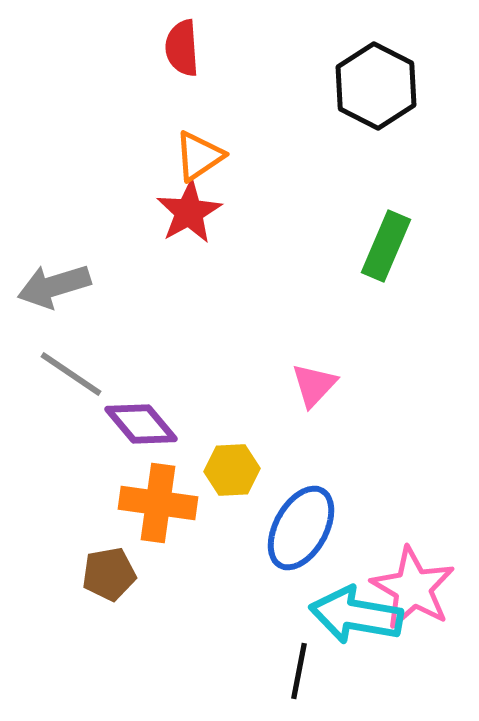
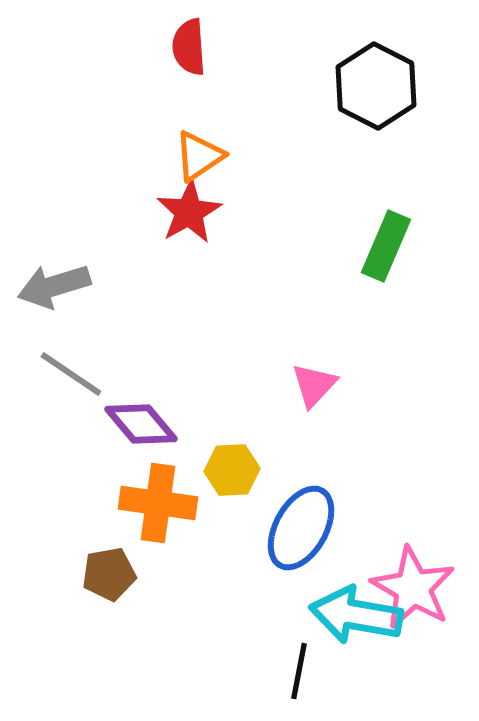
red semicircle: moved 7 px right, 1 px up
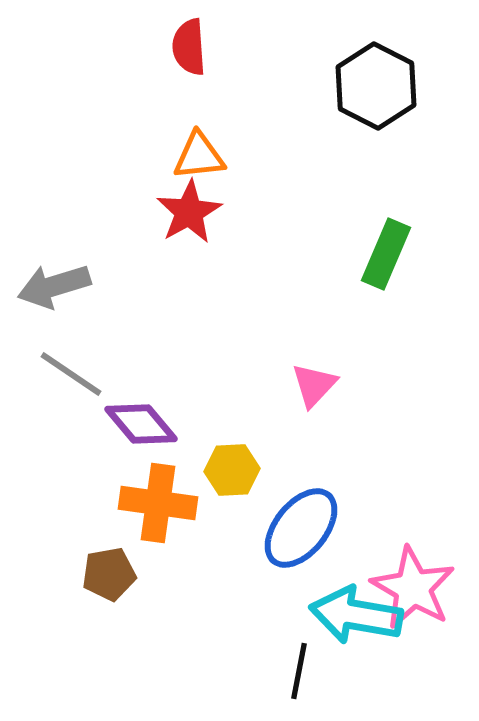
orange triangle: rotated 28 degrees clockwise
green rectangle: moved 8 px down
blue ellipse: rotated 10 degrees clockwise
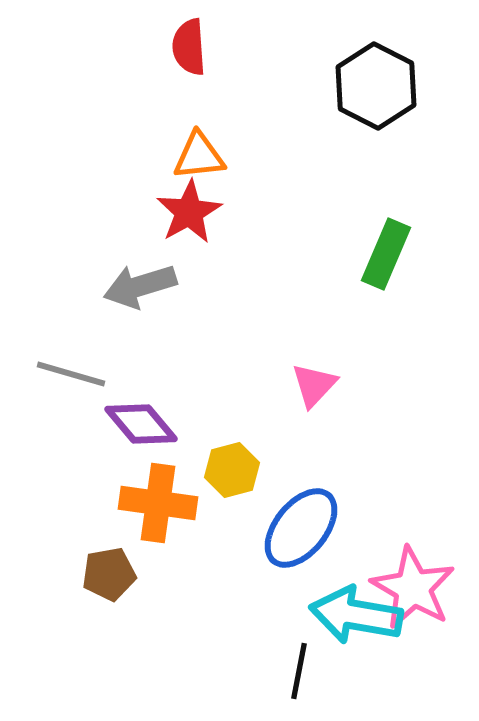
gray arrow: moved 86 px right
gray line: rotated 18 degrees counterclockwise
yellow hexagon: rotated 12 degrees counterclockwise
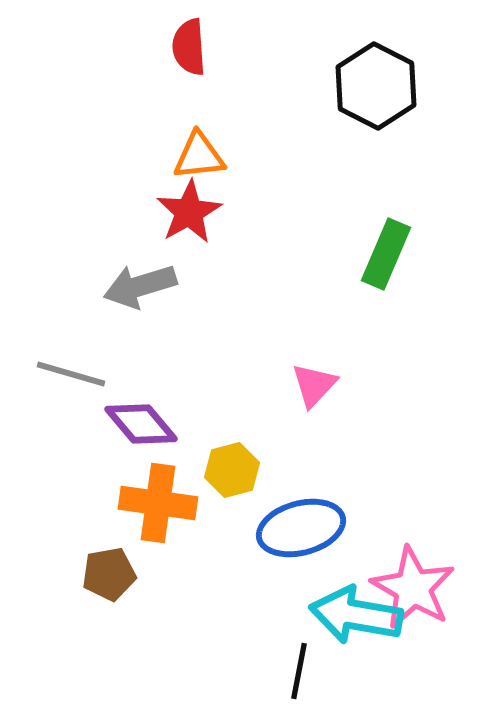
blue ellipse: rotated 36 degrees clockwise
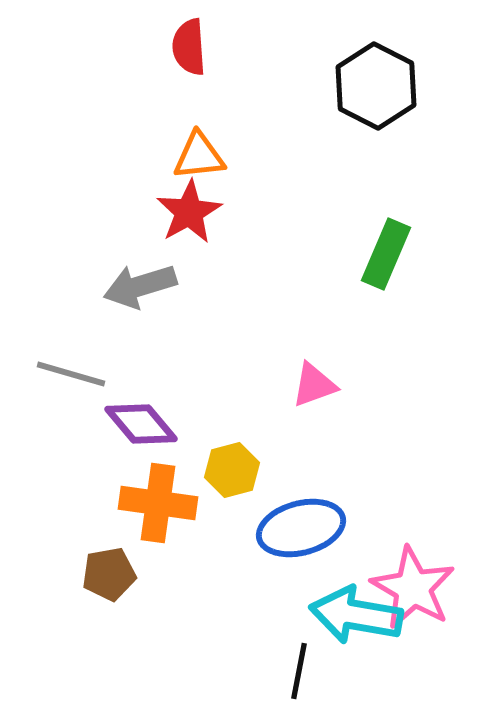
pink triangle: rotated 27 degrees clockwise
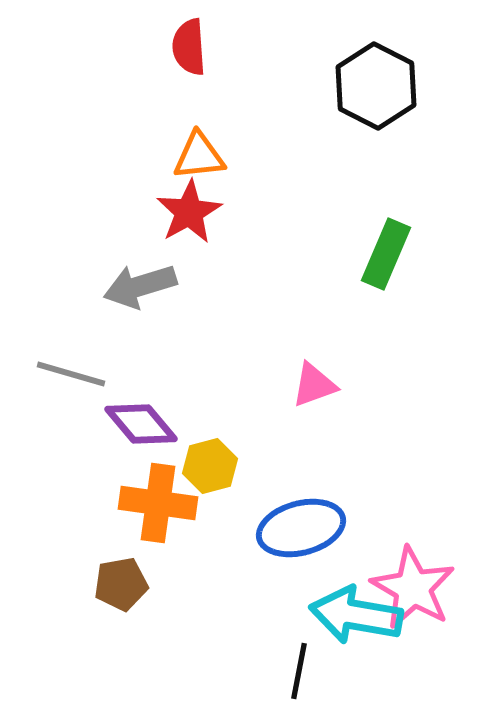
yellow hexagon: moved 22 px left, 4 px up
brown pentagon: moved 12 px right, 10 px down
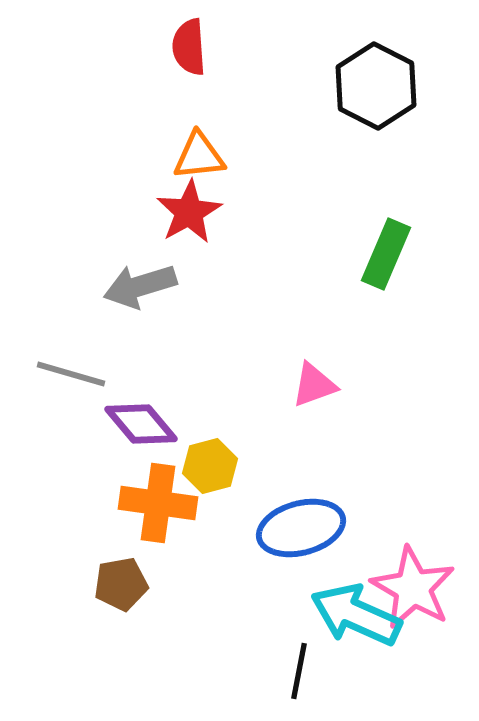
cyan arrow: rotated 14 degrees clockwise
